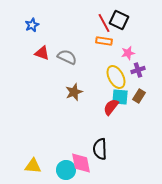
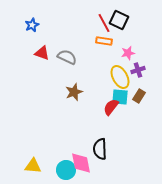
yellow ellipse: moved 4 px right
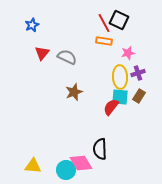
red triangle: rotated 49 degrees clockwise
purple cross: moved 3 px down
yellow ellipse: rotated 25 degrees clockwise
pink diamond: rotated 20 degrees counterclockwise
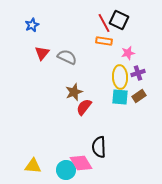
brown rectangle: rotated 24 degrees clockwise
red semicircle: moved 27 px left
black semicircle: moved 1 px left, 2 px up
